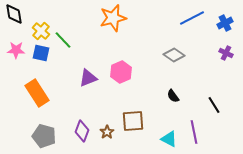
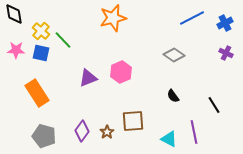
purple diamond: rotated 15 degrees clockwise
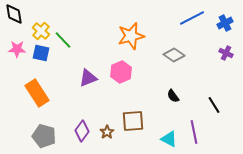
orange star: moved 18 px right, 18 px down
pink star: moved 1 px right, 1 px up
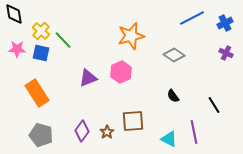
gray pentagon: moved 3 px left, 1 px up
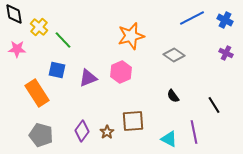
blue cross: moved 3 px up; rotated 35 degrees counterclockwise
yellow cross: moved 2 px left, 4 px up
blue square: moved 16 px right, 17 px down
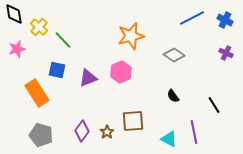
pink star: rotated 18 degrees counterclockwise
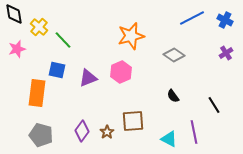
purple cross: rotated 32 degrees clockwise
orange rectangle: rotated 40 degrees clockwise
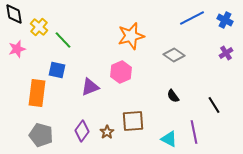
purple triangle: moved 2 px right, 9 px down
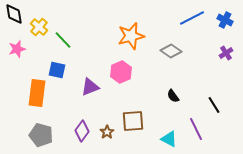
gray diamond: moved 3 px left, 4 px up
purple line: moved 2 px right, 3 px up; rotated 15 degrees counterclockwise
